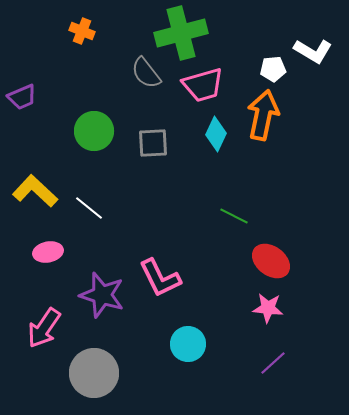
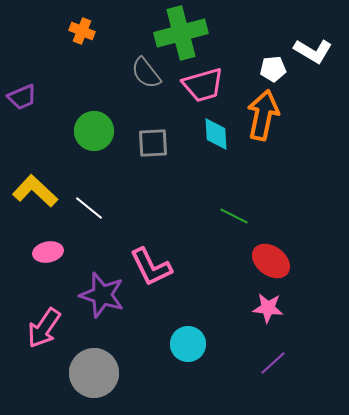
cyan diamond: rotated 28 degrees counterclockwise
pink L-shape: moved 9 px left, 11 px up
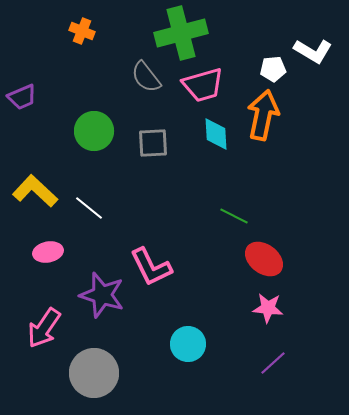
gray semicircle: moved 4 px down
red ellipse: moved 7 px left, 2 px up
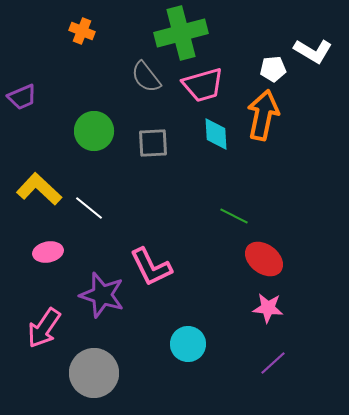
yellow L-shape: moved 4 px right, 2 px up
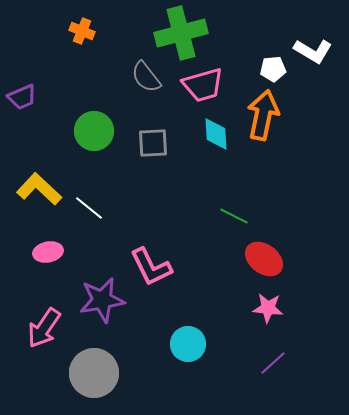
purple star: moved 5 px down; rotated 27 degrees counterclockwise
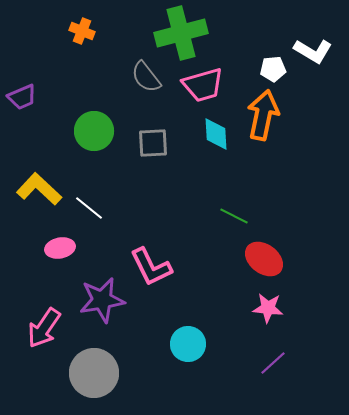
pink ellipse: moved 12 px right, 4 px up
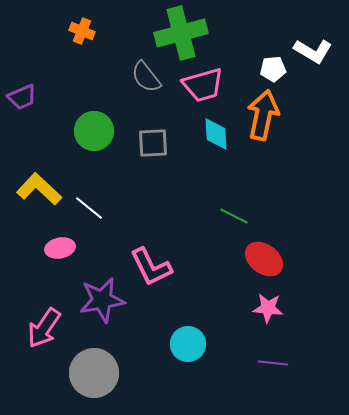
purple line: rotated 48 degrees clockwise
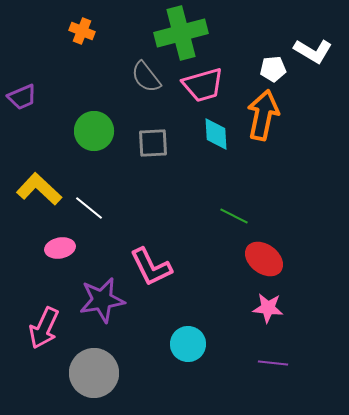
pink arrow: rotated 9 degrees counterclockwise
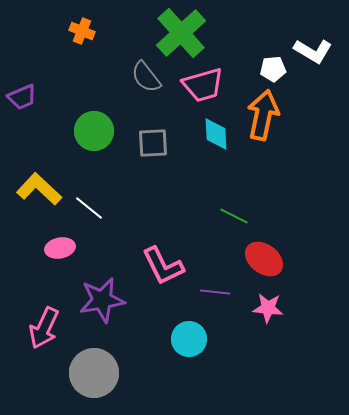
green cross: rotated 27 degrees counterclockwise
pink L-shape: moved 12 px right, 1 px up
cyan circle: moved 1 px right, 5 px up
purple line: moved 58 px left, 71 px up
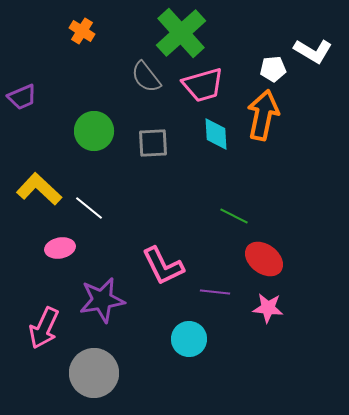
orange cross: rotated 10 degrees clockwise
